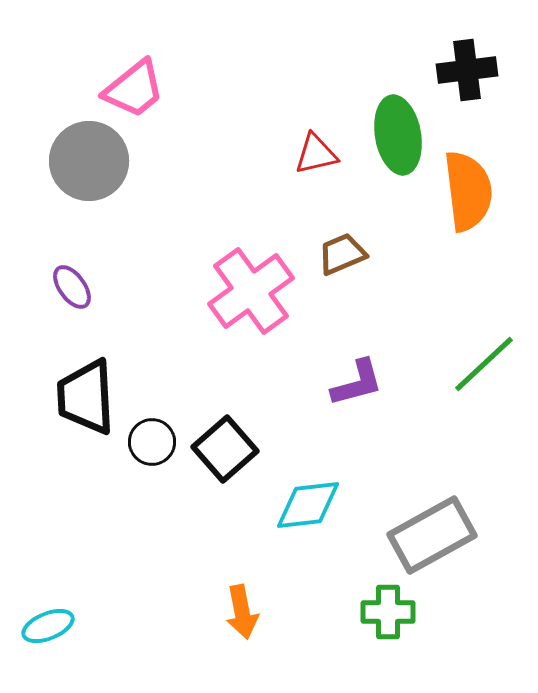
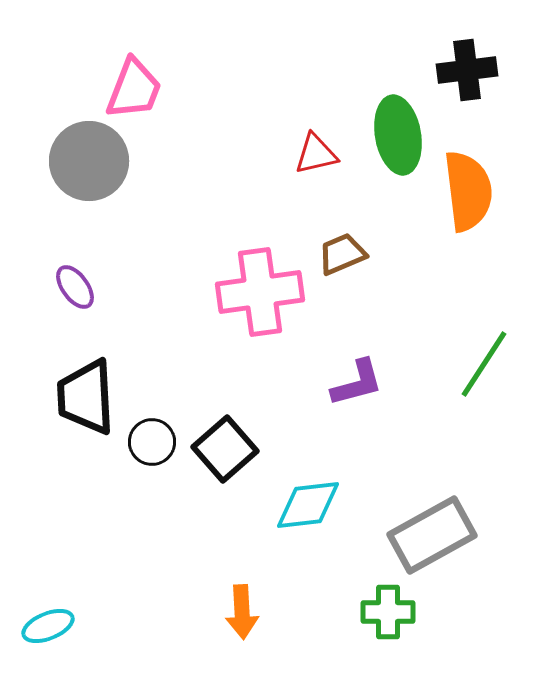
pink trapezoid: rotated 30 degrees counterclockwise
purple ellipse: moved 3 px right
pink cross: moved 9 px right, 1 px down; rotated 28 degrees clockwise
green line: rotated 14 degrees counterclockwise
orange arrow: rotated 8 degrees clockwise
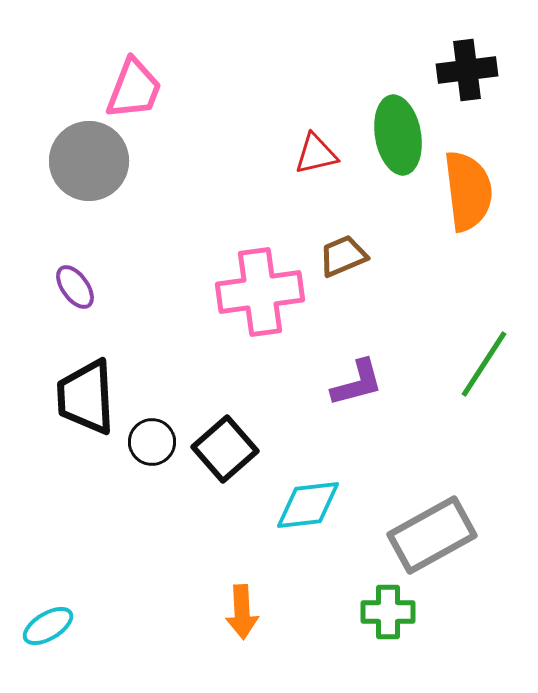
brown trapezoid: moved 1 px right, 2 px down
cyan ellipse: rotated 9 degrees counterclockwise
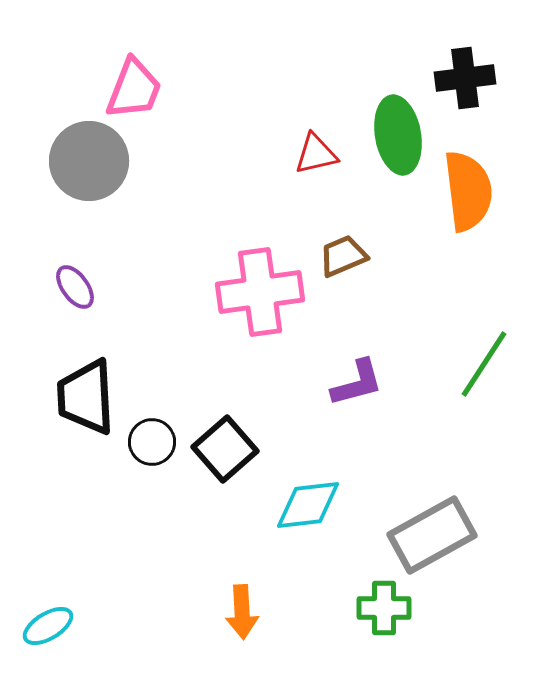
black cross: moved 2 px left, 8 px down
green cross: moved 4 px left, 4 px up
